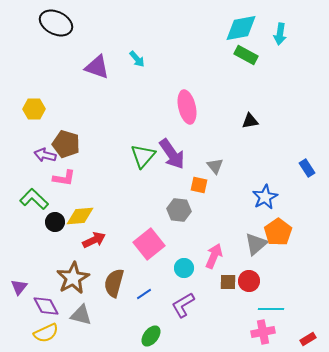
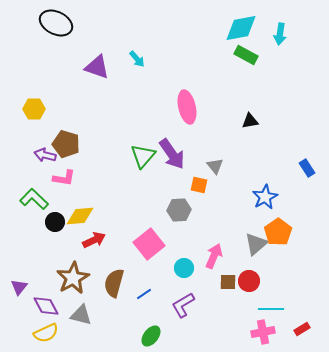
gray hexagon at (179, 210): rotated 10 degrees counterclockwise
red rectangle at (308, 339): moved 6 px left, 10 px up
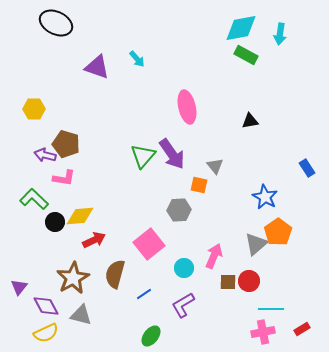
blue star at (265, 197): rotated 15 degrees counterclockwise
brown semicircle at (114, 283): moved 1 px right, 9 px up
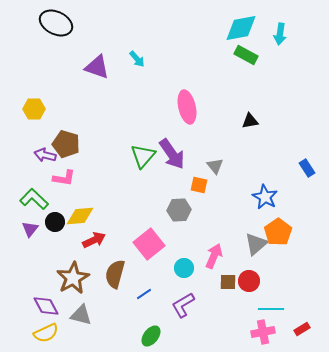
purple triangle at (19, 287): moved 11 px right, 58 px up
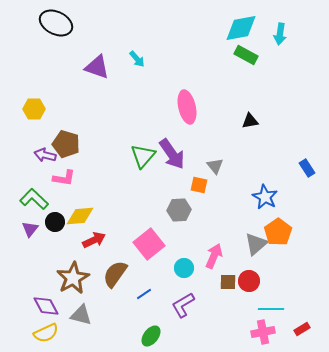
brown semicircle at (115, 274): rotated 20 degrees clockwise
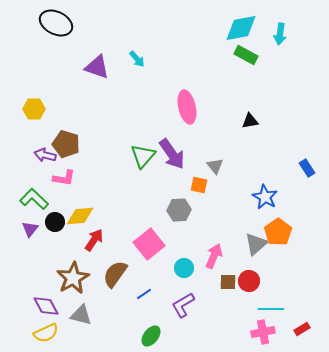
red arrow at (94, 240): rotated 30 degrees counterclockwise
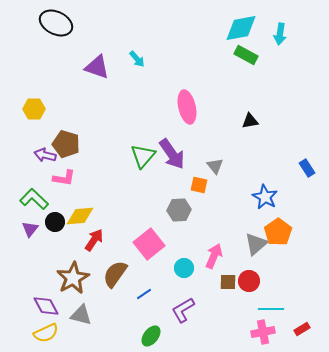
purple L-shape at (183, 305): moved 5 px down
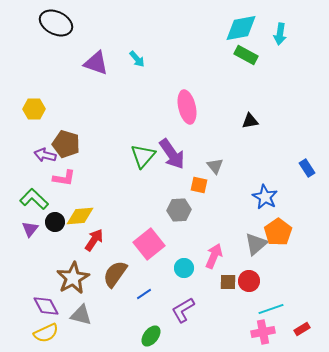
purple triangle at (97, 67): moved 1 px left, 4 px up
cyan line at (271, 309): rotated 20 degrees counterclockwise
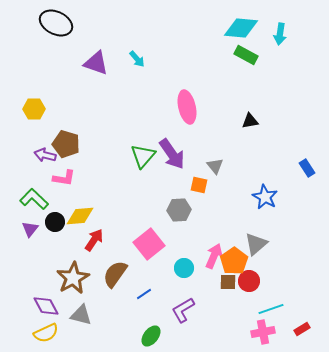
cyan diamond at (241, 28): rotated 16 degrees clockwise
orange pentagon at (278, 232): moved 44 px left, 29 px down
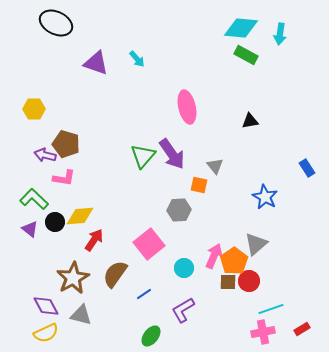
purple triangle at (30, 229): rotated 30 degrees counterclockwise
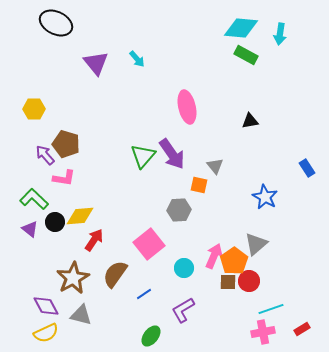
purple triangle at (96, 63): rotated 32 degrees clockwise
purple arrow at (45, 155): rotated 35 degrees clockwise
